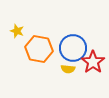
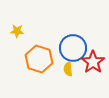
yellow star: rotated 16 degrees counterclockwise
orange hexagon: moved 10 px down; rotated 8 degrees clockwise
yellow semicircle: rotated 80 degrees clockwise
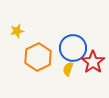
yellow star: rotated 16 degrees counterclockwise
orange hexagon: moved 1 px left, 2 px up; rotated 16 degrees clockwise
yellow semicircle: rotated 24 degrees clockwise
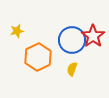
blue circle: moved 1 px left, 8 px up
red star: moved 26 px up
yellow semicircle: moved 4 px right
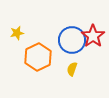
yellow star: moved 2 px down
